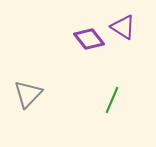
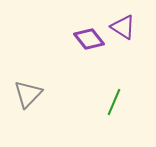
green line: moved 2 px right, 2 px down
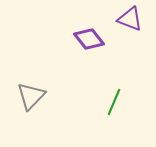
purple triangle: moved 7 px right, 8 px up; rotated 12 degrees counterclockwise
gray triangle: moved 3 px right, 2 px down
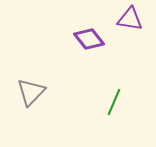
purple triangle: rotated 12 degrees counterclockwise
gray triangle: moved 4 px up
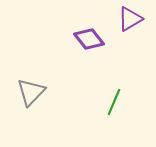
purple triangle: rotated 40 degrees counterclockwise
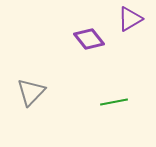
green line: rotated 56 degrees clockwise
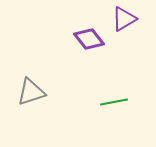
purple triangle: moved 6 px left
gray triangle: rotated 28 degrees clockwise
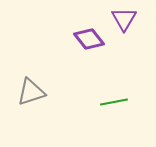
purple triangle: rotated 28 degrees counterclockwise
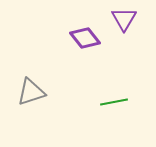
purple diamond: moved 4 px left, 1 px up
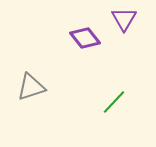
gray triangle: moved 5 px up
green line: rotated 36 degrees counterclockwise
